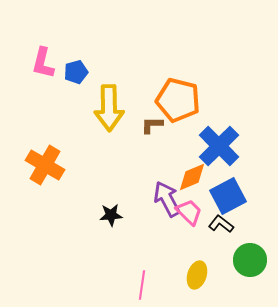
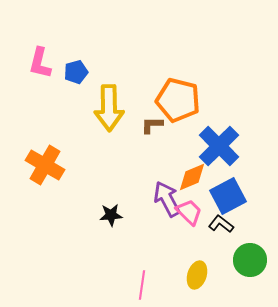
pink L-shape: moved 3 px left
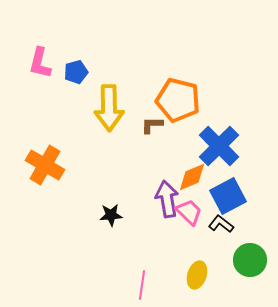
purple arrow: rotated 18 degrees clockwise
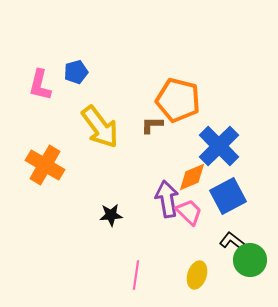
pink L-shape: moved 22 px down
yellow arrow: moved 9 px left, 19 px down; rotated 36 degrees counterclockwise
black L-shape: moved 11 px right, 17 px down
pink line: moved 6 px left, 10 px up
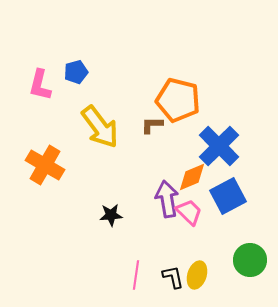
black L-shape: moved 59 px left, 36 px down; rotated 40 degrees clockwise
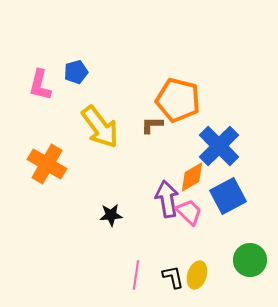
orange cross: moved 2 px right, 1 px up
orange diamond: rotated 8 degrees counterclockwise
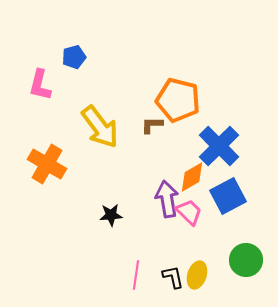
blue pentagon: moved 2 px left, 15 px up
green circle: moved 4 px left
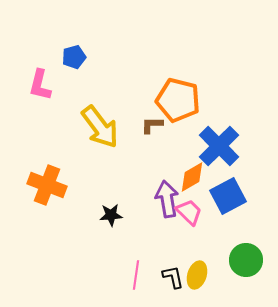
orange cross: moved 21 px down; rotated 9 degrees counterclockwise
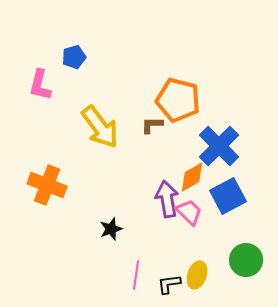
black star: moved 14 px down; rotated 15 degrees counterclockwise
black L-shape: moved 4 px left, 7 px down; rotated 85 degrees counterclockwise
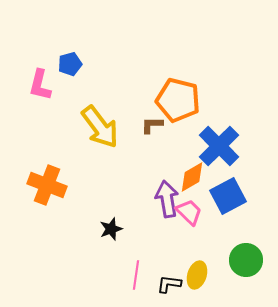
blue pentagon: moved 4 px left, 7 px down
black L-shape: rotated 15 degrees clockwise
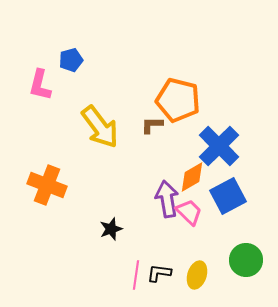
blue pentagon: moved 1 px right, 4 px up
black L-shape: moved 10 px left, 11 px up
